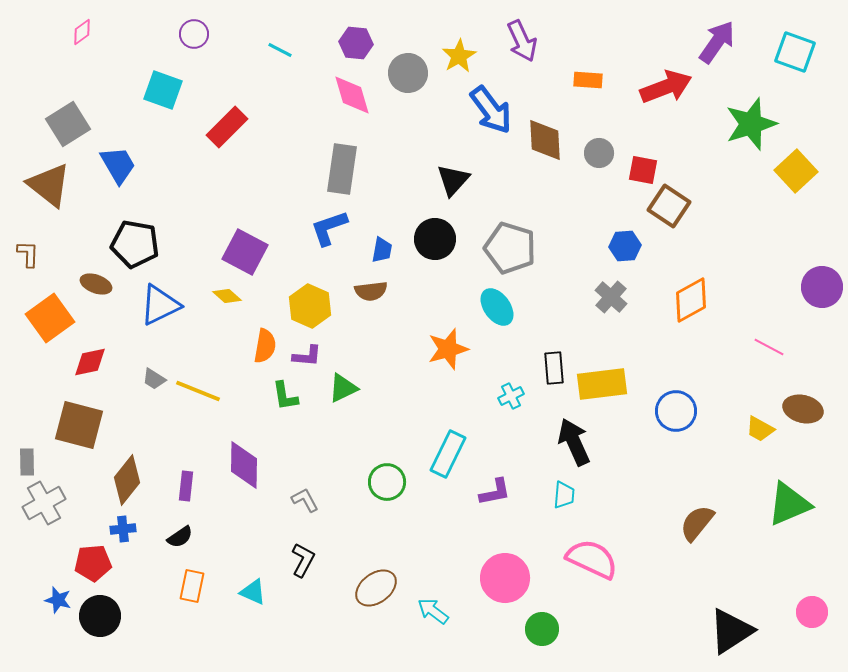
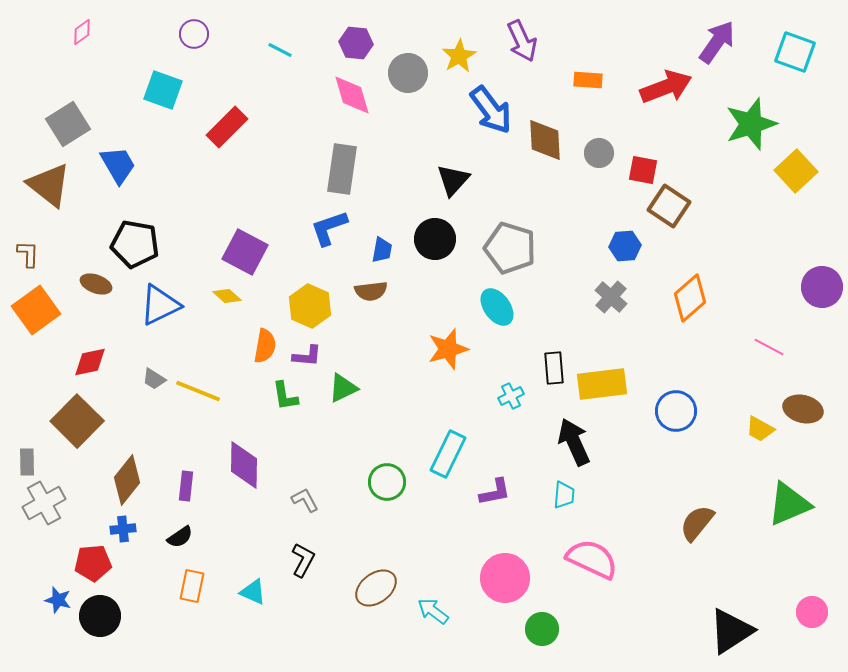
orange diamond at (691, 300): moved 1 px left, 2 px up; rotated 12 degrees counterclockwise
orange square at (50, 318): moved 14 px left, 8 px up
brown square at (79, 425): moved 2 px left, 4 px up; rotated 30 degrees clockwise
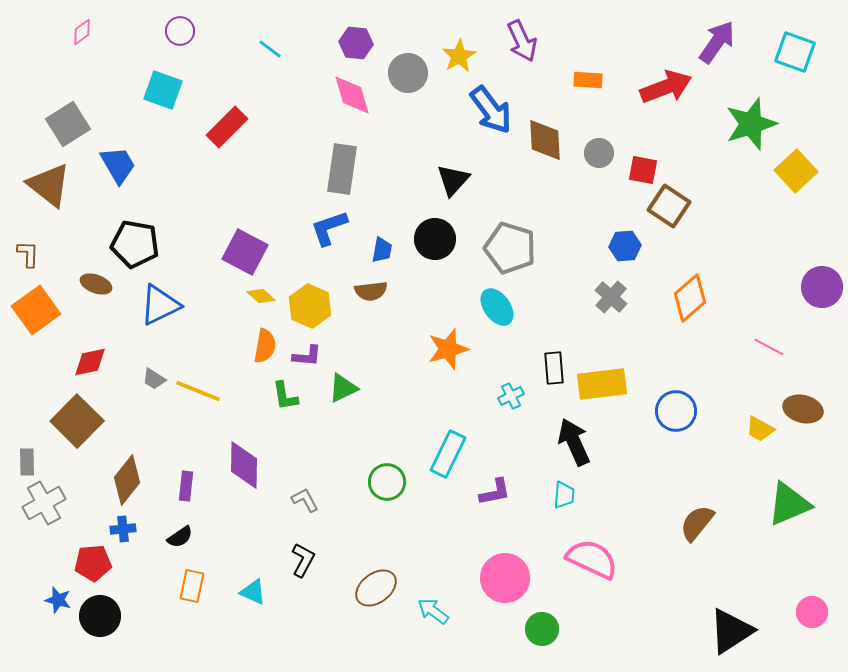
purple circle at (194, 34): moved 14 px left, 3 px up
cyan line at (280, 50): moved 10 px left, 1 px up; rotated 10 degrees clockwise
yellow diamond at (227, 296): moved 34 px right
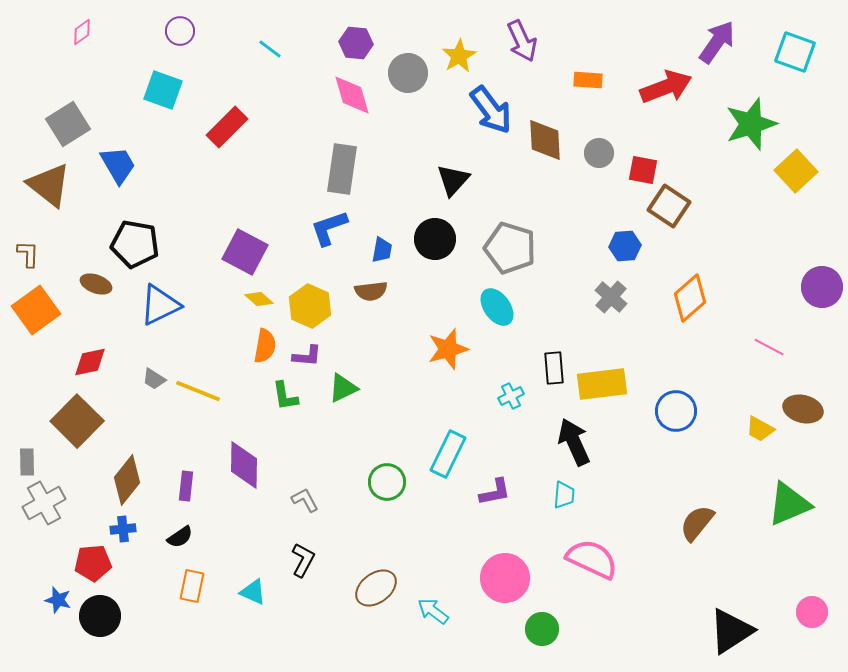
yellow diamond at (261, 296): moved 2 px left, 3 px down
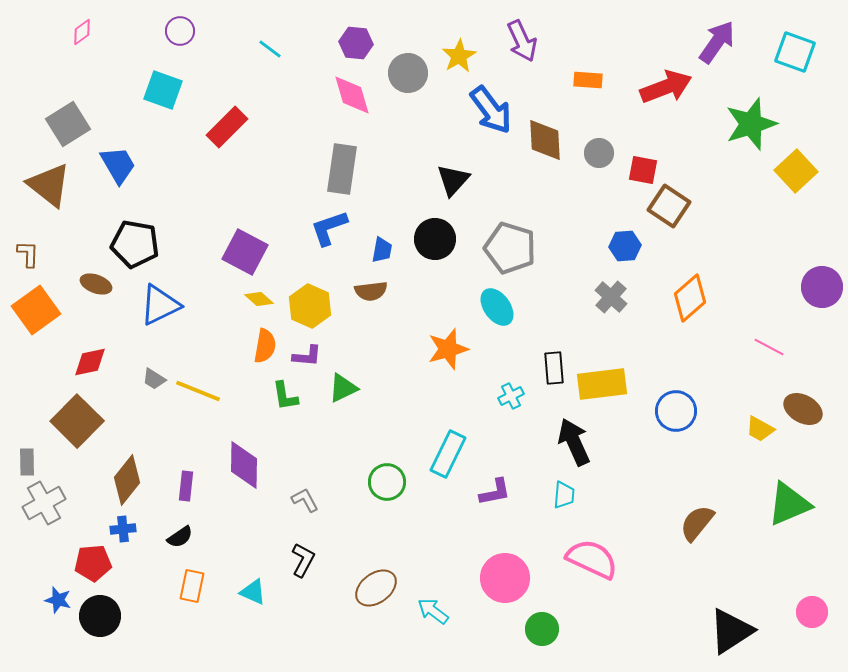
brown ellipse at (803, 409): rotated 15 degrees clockwise
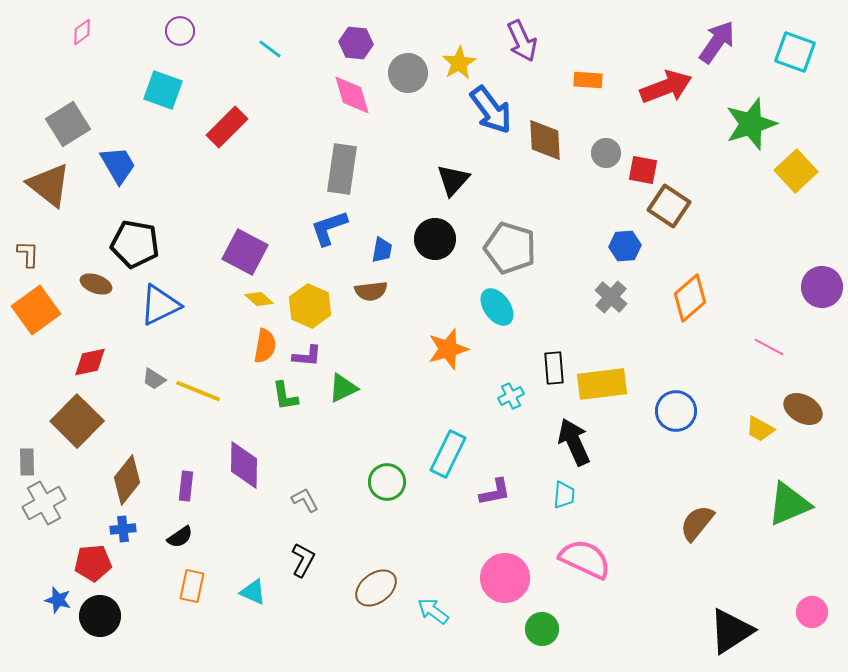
yellow star at (459, 56): moved 7 px down
gray circle at (599, 153): moved 7 px right
pink semicircle at (592, 559): moved 7 px left
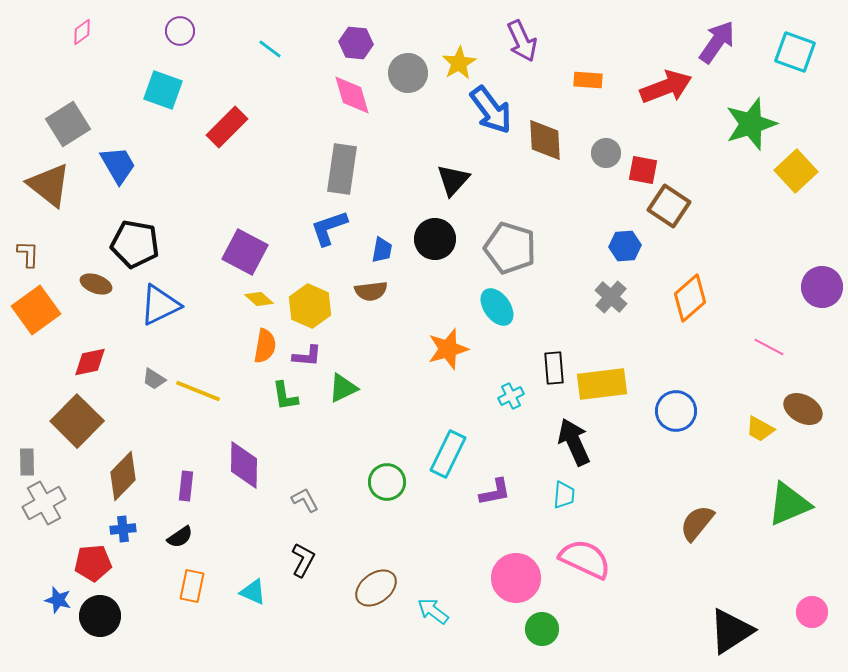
brown diamond at (127, 480): moved 4 px left, 4 px up; rotated 6 degrees clockwise
pink circle at (505, 578): moved 11 px right
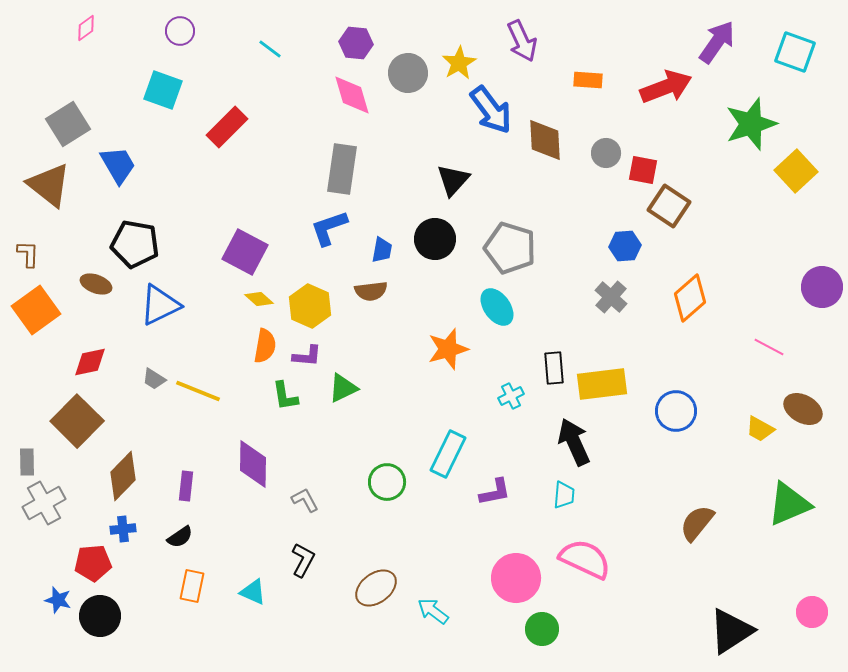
pink diamond at (82, 32): moved 4 px right, 4 px up
purple diamond at (244, 465): moved 9 px right, 1 px up
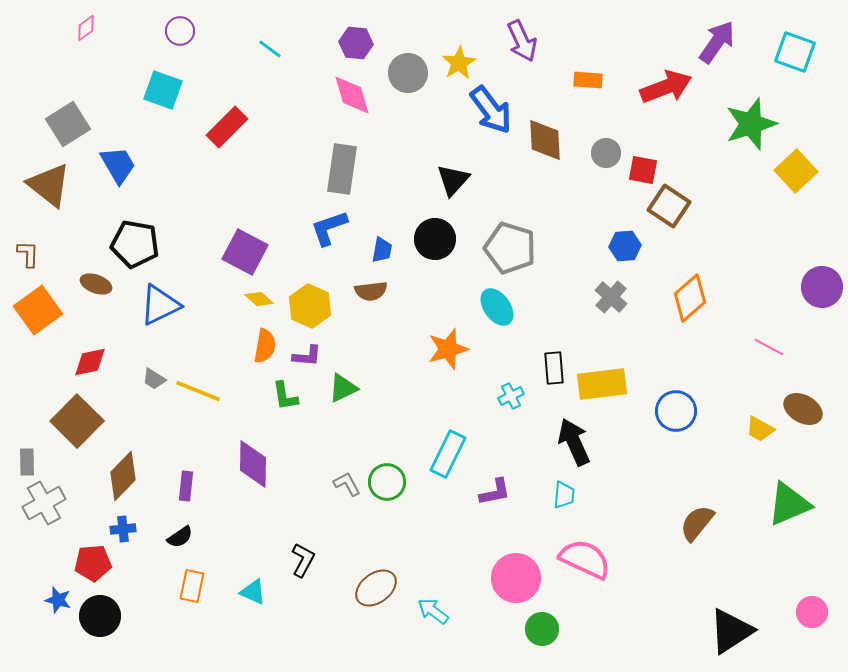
orange square at (36, 310): moved 2 px right
gray L-shape at (305, 500): moved 42 px right, 16 px up
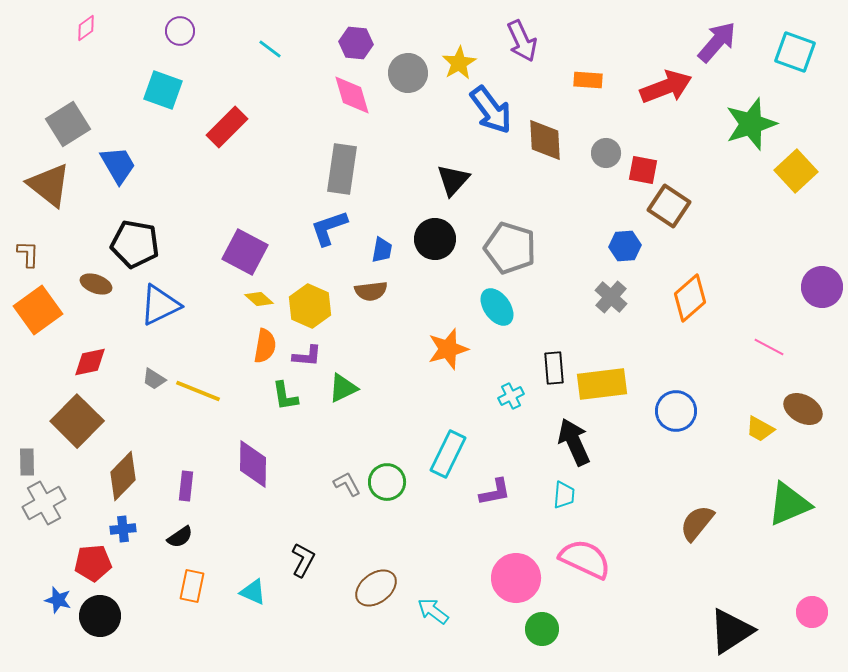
purple arrow at (717, 42): rotated 6 degrees clockwise
